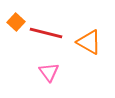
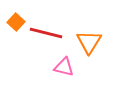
orange triangle: rotated 32 degrees clockwise
pink triangle: moved 15 px right, 5 px up; rotated 40 degrees counterclockwise
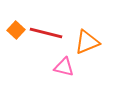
orange square: moved 8 px down
orange triangle: moved 2 px left; rotated 36 degrees clockwise
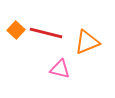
pink triangle: moved 4 px left, 2 px down
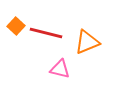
orange square: moved 4 px up
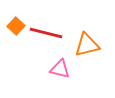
orange triangle: moved 3 px down; rotated 8 degrees clockwise
